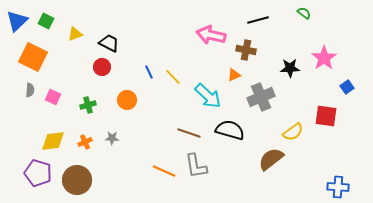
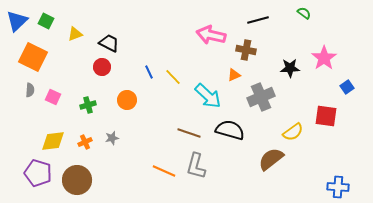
gray star: rotated 16 degrees counterclockwise
gray L-shape: rotated 24 degrees clockwise
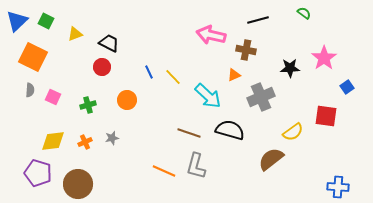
brown circle: moved 1 px right, 4 px down
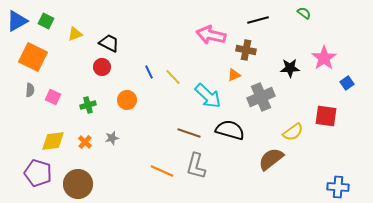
blue triangle: rotated 15 degrees clockwise
blue square: moved 4 px up
orange cross: rotated 24 degrees counterclockwise
orange line: moved 2 px left
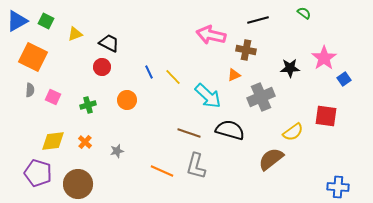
blue square: moved 3 px left, 4 px up
gray star: moved 5 px right, 13 px down
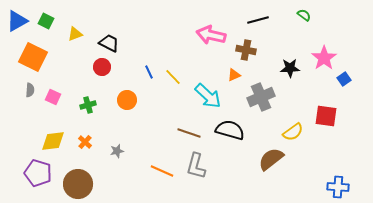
green semicircle: moved 2 px down
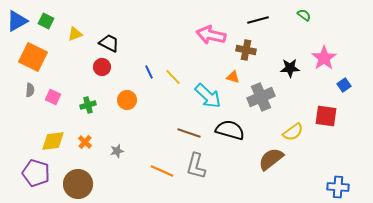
orange triangle: moved 1 px left, 2 px down; rotated 40 degrees clockwise
blue square: moved 6 px down
purple pentagon: moved 2 px left
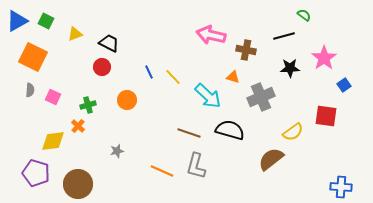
black line: moved 26 px right, 16 px down
orange cross: moved 7 px left, 16 px up
blue cross: moved 3 px right
